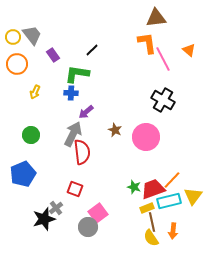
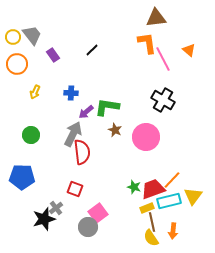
green L-shape: moved 30 px right, 33 px down
blue pentagon: moved 1 px left, 3 px down; rotated 25 degrees clockwise
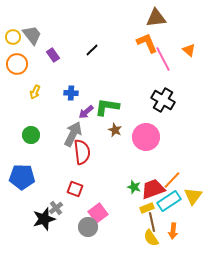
orange L-shape: rotated 15 degrees counterclockwise
cyan rectangle: rotated 20 degrees counterclockwise
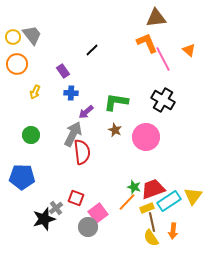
purple rectangle: moved 10 px right, 16 px down
green L-shape: moved 9 px right, 5 px up
orange line: moved 45 px left, 22 px down
red square: moved 1 px right, 9 px down
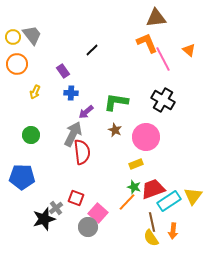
yellow rectangle: moved 11 px left, 44 px up
pink square: rotated 12 degrees counterclockwise
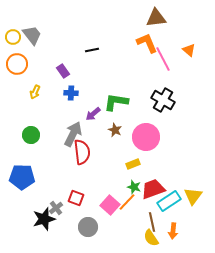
black line: rotated 32 degrees clockwise
purple arrow: moved 7 px right, 2 px down
yellow rectangle: moved 3 px left
pink square: moved 12 px right, 8 px up
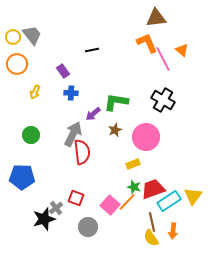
orange triangle: moved 7 px left
brown star: rotated 24 degrees clockwise
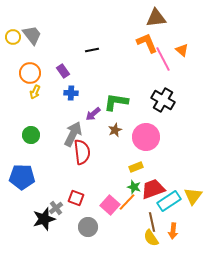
orange circle: moved 13 px right, 9 px down
yellow rectangle: moved 3 px right, 3 px down
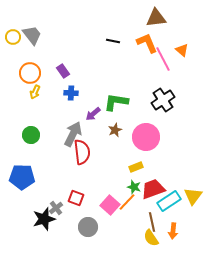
black line: moved 21 px right, 9 px up; rotated 24 degrees clockwise
black cross: rotated 25 degrees clockwise
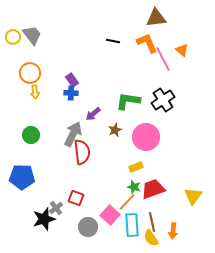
purple rectangle: moved 9 px right, 9 px down
yellow arrow: rotated 32 degrees counterclockwise
green L-shape: moved 12 px right, 1 px up
cyan rectangle: moved 37 px left, 24 px down; rotated 60 degrees counterclockwise
pink square: moved 10 px down
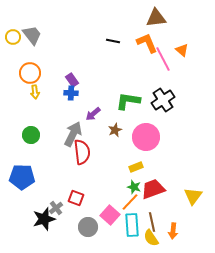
orange line: moved 3 px right
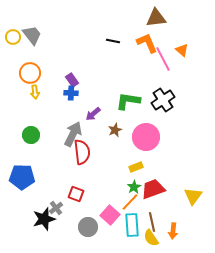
green star: rotated 24 degrees clockwise
red square: moved 4 px up
